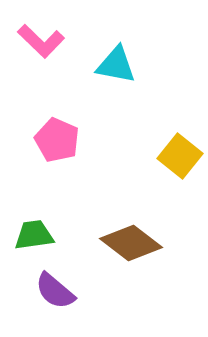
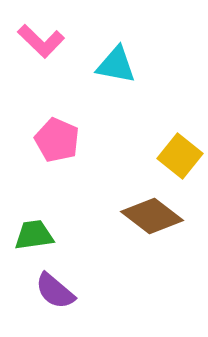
brown diamond: moved 21 px right, 27 px up
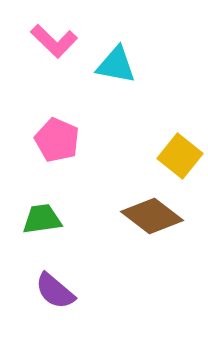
pink L-shape: moved 13 px right
green trapezoid: moved 8 px right, 16 px up
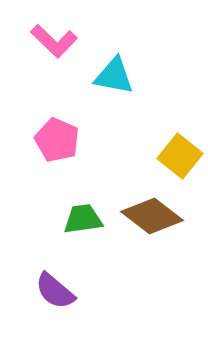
cyan triangle: moved 2 px left, 11 px down
green trapezoid: moved 41 px right
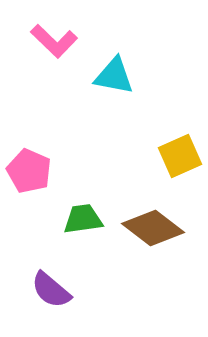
pink pentagon: moved 28 px left, 31 px down
yellow square: rotated 27 degrees clockwise
brown diamond: moved 1 px right, 12 px down
purple semicircle: moved 4 px left, 1 px up
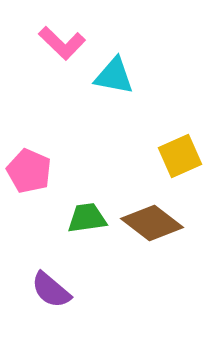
pink L-shape: moved 8 px right, 2 px down
green trapezoid: moved 4 px right, 1 px up
brown diamond: moved 1 px left, 5 px up
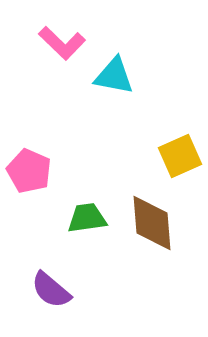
brown diamond: rotated 48 degrees clockwise
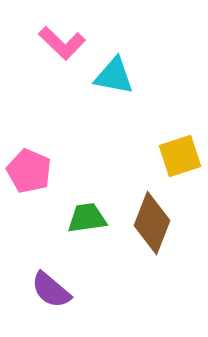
yellow square: rotated 6 degrees clockwise
brown diamond: rotated 26 degrees clockwise
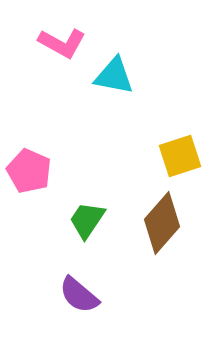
pink L-shape: rotated 15 degrees counterclockwise
green trapezoid: moved 2 px down; rotated 48 degrees counterclockwise
brown diamond: moved 10 px right; rotated 20 degrees clockwise
purple semicircle: moved 28 px right, 5 px down
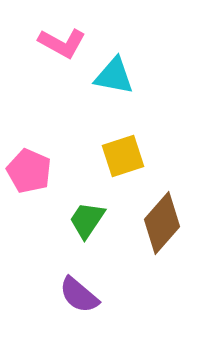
yellow square: moved 57 px left
